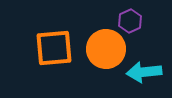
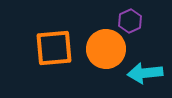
cyan arrow: moved 1 px right, 1 px down
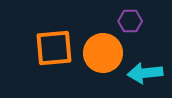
purple hexagon: rotated 25 degrees clockwise
orange circle: moved 3 px left, 4 px down
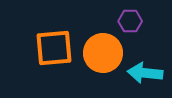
cyan arrow: rotated 12 degrees clockwise
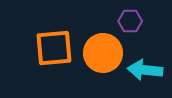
cyan arrow: moved 3 px up
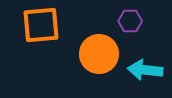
orange square: moved 13 px left, 23 px up
orange circle: moved 4 px left, 1 px down
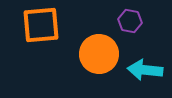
purple hexagon: rotated 10 degrees clockwise
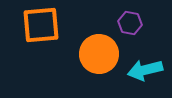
purple hexagon: moved 2 px down
cyan arrow: rotated 20 degrees counterclockwise
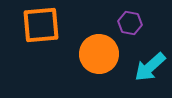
cyan arrow: moved 5 px right, 3 px up; rotated 28 degrees counterclockwise
